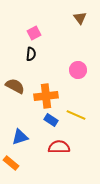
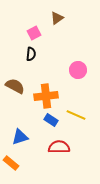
brown triangle: moved 23 px left; rotated 32 degrees clockwise
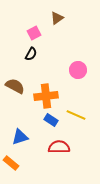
black semicircle: rotated 24 degrees clockwise
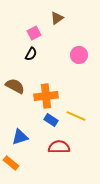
pink circle: moved 1 px right, 15 px up
yellow line: moved 1 px down
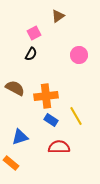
brown triangle: moved 1 px right, 2 px up
brown semicircle: moved 2 px down
yellow line: rotated 36 degrees clockwise
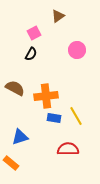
pink circle: moved 2 px left, 5 px up
blue rectangle: moved 3 px right, 2 px up; rotated 24 degrees counterclockwise
red semicircle: moved 9 px right, 2 px down
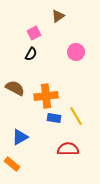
pink circle: moved 1 px left, 2 px down
blue triangle: rotated 12 degrees counterclockwise
orange rectangle: moved 1 px right, 1 px down
